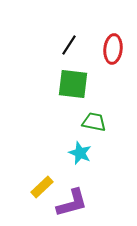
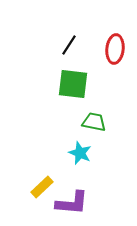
red ellipse: moved 2 px right
purple L-shape: rotated 20 degrees clockwise
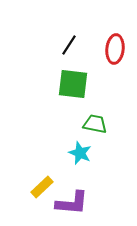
green trapezoid: moved 1 px right, 2 px down
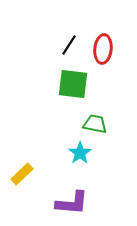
red ellipse: moved 12 px left
cyan star: rotated 15 degrees clockwise
yellow rectangle: moved 20 px left, 13 px up
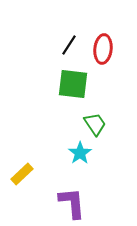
green trapezoid: rotated 45 degrees clockwise
purple L-shape: rotated 100 degrees counterclockwise
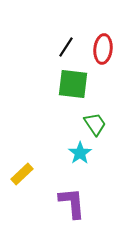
black line: moved 3 px left, 2 px down
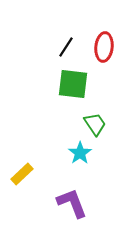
red ellipse: moved 1 px right, 2 px up
purple L-shape: rotated 16 degrees counterclockwise
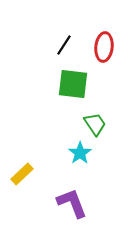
black line: moved 2 px left, 2 px up
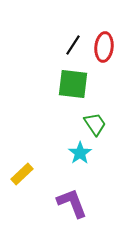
black line: moved 9 px right
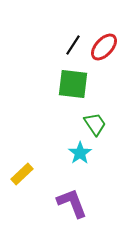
red ellipse: rotated 36 degrees clockwise
